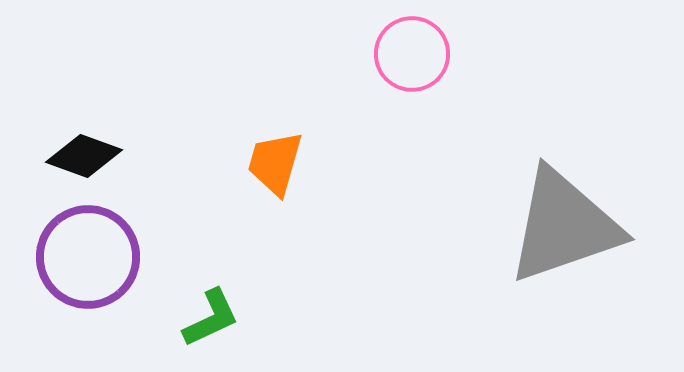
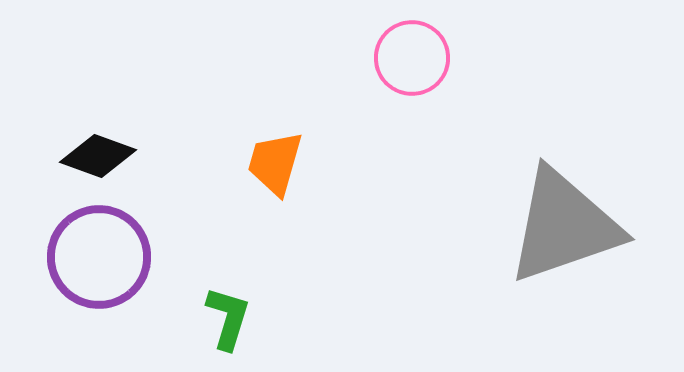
pink circle: moved 4 px down
black diamond: moved 14 px right
purple circle: moved 11 px right
green L-shape: moved 17 px right; rotated 48 degrees counterclockwise
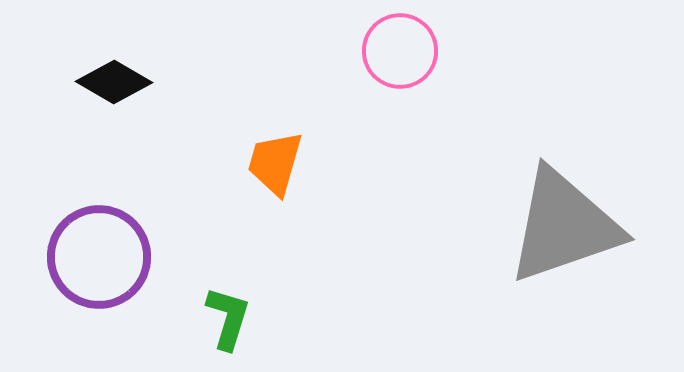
pink circle: moved 12 px left, 7 px up
black diamond: moved 16 px right, 74 px up; rotated 10 degrees clockwise
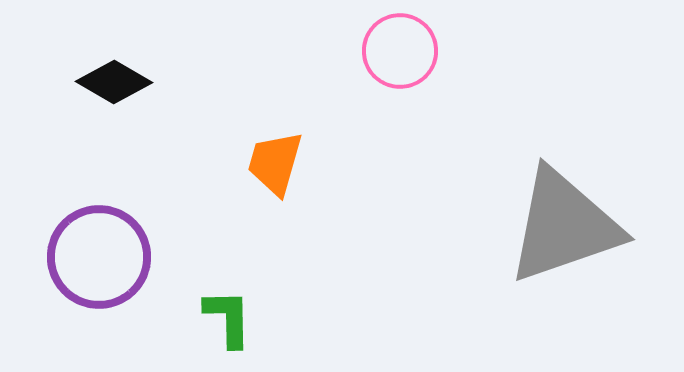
green L-shape: rotated 18 degrees counterclockwise
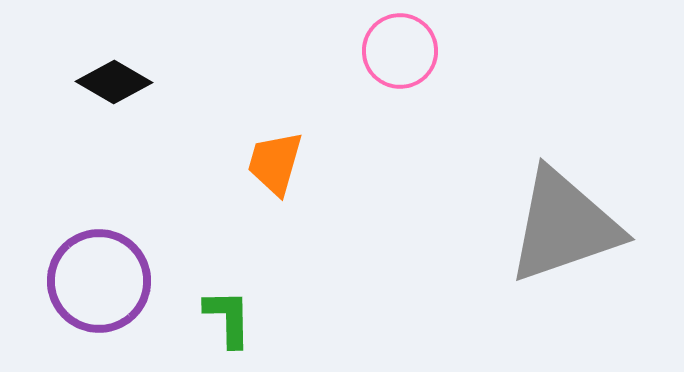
purple circle: moved 24 px down
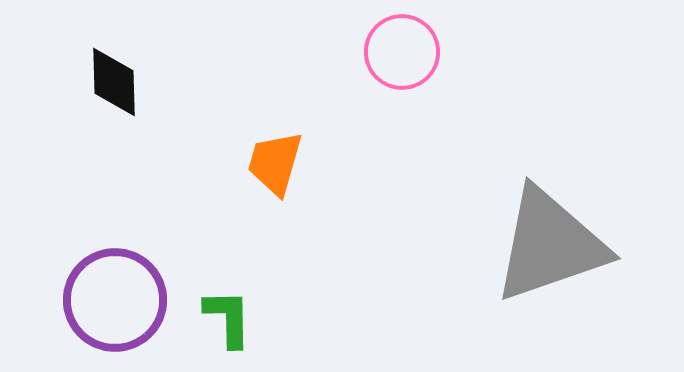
pink circle: moved 2 px right, 1 px down
black diamond: rotated 58 degrees clockwise
gray triangle: moved 14 px left, 19 px down
purple circle: moved 16 px right, 19 px down
